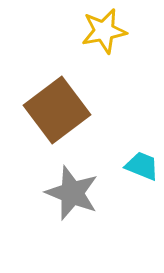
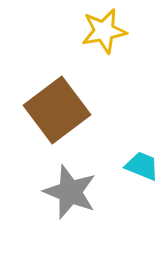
gray star: moved 2 px left, 1 px up
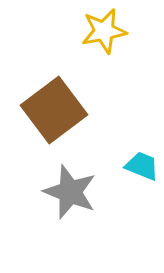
brown square: moved 3 px left
